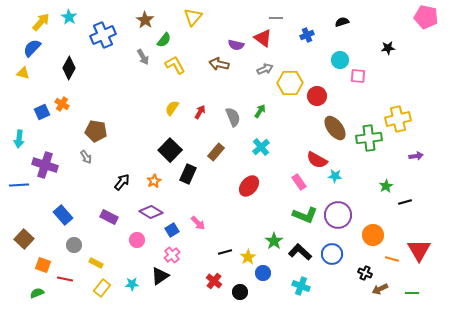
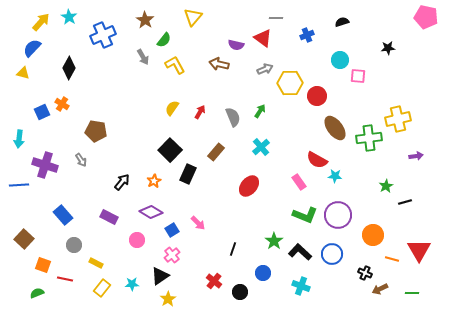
gray arrow at (86, 157): moved 5 px left, 3 px down
black line at (225, 252): moved 8 px right, 3 px up; rotated 56 degrees counterclockwise
yellow star at (248, 257): moved 80 px left, 42 px down
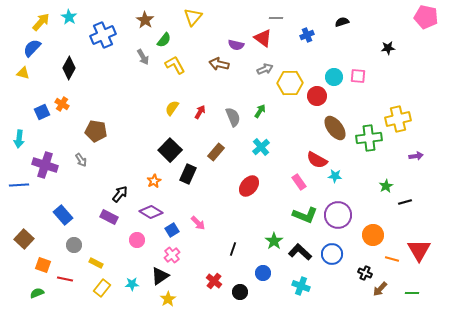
cyan circle at (340, 60): moved 6 px left, 17 px down
black arrow at (122, 182): moved 2 px left, 12 px down
brown arrow at (380, 289): rotated 21 degrees counterclockwise
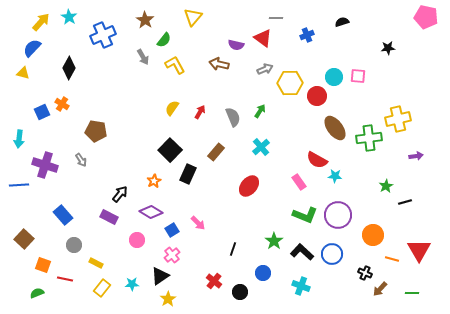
black L-shape at (300, 252): moved 2 px right
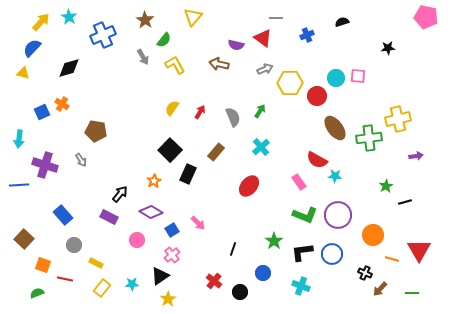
black diamond at (69, 68): rotated 45 degrees clockwise
cyan circle at (334, 77): moved 2 px right, 1 px down
black L-shape at (302, 252): rotated 50 degrees counterclockwise
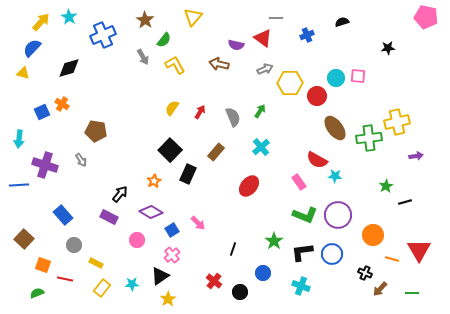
yellow cross at (398, 119): moved 1 px left, 3 px down
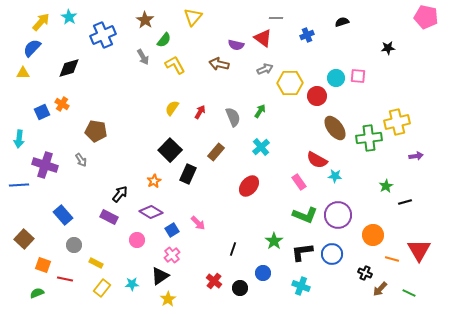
yellow triangle at (23, 73): rotated 16 degrees counterclockwise
black circle at (240, 292): moved 4 px up
green line at (412, 293): moved 3 px left; rotated 24 degrees clockwise
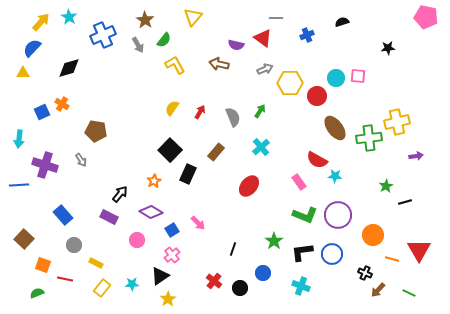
gray arrow at (143, 57): moved 5 px left, 12 px up
brown arrow at (380, 289): moved 2 px left, 1 px down
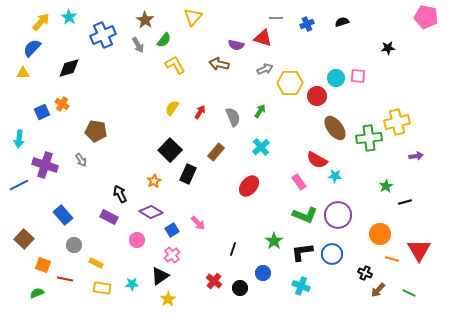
blue cross at (307, 35): moved 11 px up
red triangle at (263, 38): rotated 18 degrees counterclockwise
blue line at (19, 185): rotated 24 degrees counterclockwise
black arrow at (120, 194): rotated 66 degrees counterclockwise
orange circle at (373, 235): moved 7 px right, 1 px up
yellow rectangle at (102, 288): rotated 60 degrees clockwise
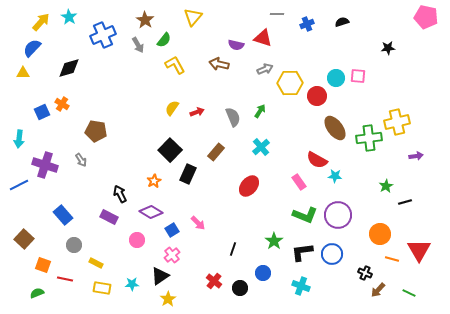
gray line at (276, 18): moved 1 px right, 4 px up
red arrow at (200, 112): moved 3 px left; rotated 40 degrees clockwise
